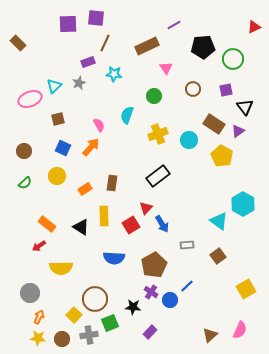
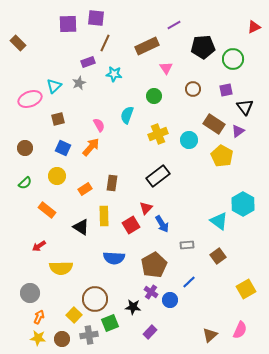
brown circle at (24, 151): moved 1 px right, 3 px up
orange rectangle at (47, 224): moved 14 px up
blue line at (187, 286): moved 2 px right, 4 px up
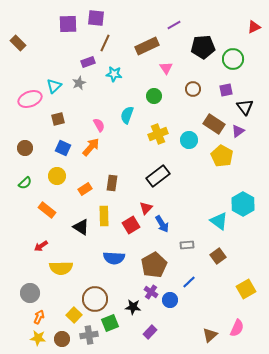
red arrow at (39, 246): moved 2 px right
pink semicircle at (240, 330): moved 3 px left, 2 px up
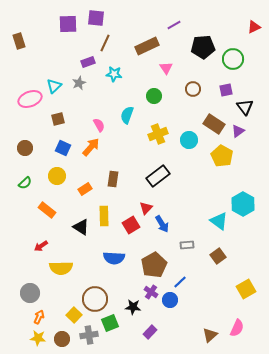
brown rectangle at (18, 43): moved 1 px right, 2 px up; rotated 28 degrees clockwise
brown rectangle at (112, 183): moved 1 px right, 4 px up
blue line at (189, 282): moved 9 px left
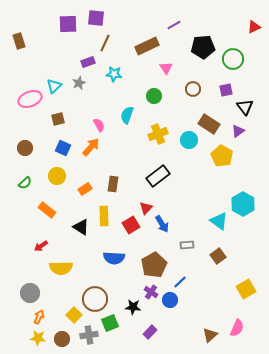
brown rectangle at (214, 124): moved 5 px left
brown rectangle at (113, 179): moved 5 px down
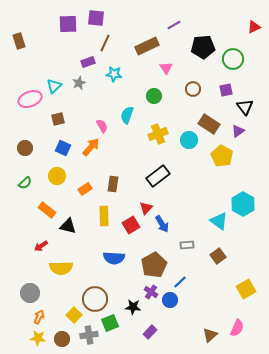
pink semicircle at (99, 125): moved 3 px right, 1 px down
black triangle at (81, 227): moved 13 px left, 1 px up; rotated 18 degrees counterclockwise
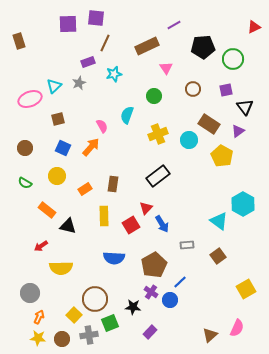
cyan star at (114, 74): rotated 21 degrees counterclockwise
green semicircle at (25, 183): rotated 72 degrees clockwise
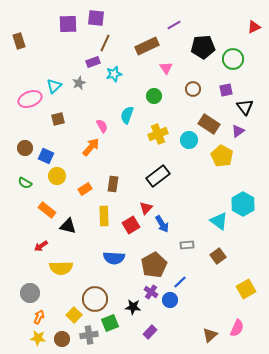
purple rectangle at (88, 62): moved 5 px right
blue square at (63, 148): moved 17 px left, 8 px down
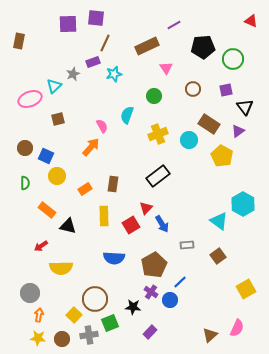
red triangle at (254, 27): moved 3 px left, 6 px up; rotated 48 degrees clockwise
brown rectangle at (19, 41): rotated 28 degrees clockwise
gray star at (79, 83): moved 6 px left, 9 px up
green semicircle at (25, 183): rotated 120 degrees counterclockwise
orange arrow at (39, 317): moved 2 px up; rotated 16 degrees counterclockwise
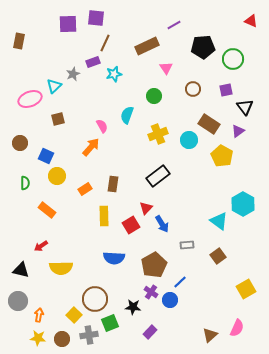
brown circle at (25, 148): moved 5 px left, 5 px up
black triangle at (68, 226): moved 47 px left, 44 px down
gray circle at (30, 293): moved 12 px left, 8 px down
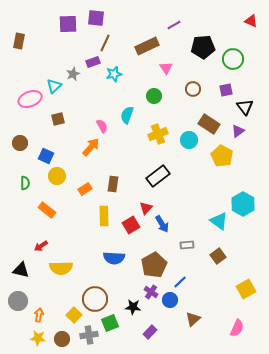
brown triangle at (210, 335): moved 17 px left, 16 px up
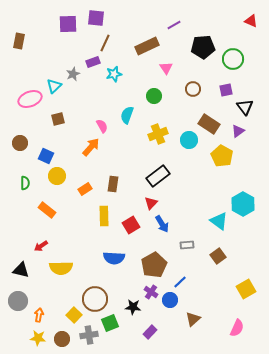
red triangle at (146, 208): moved 5 px right, 5 px up
